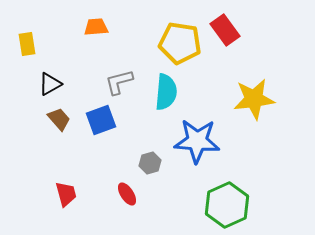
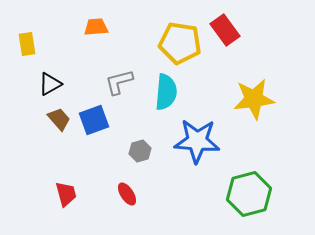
blue square: moved 7 px left
gray hexagon: moved 10 px left, 12 px up
green hexagon: moved 22 px right, 11 px up; rotated 9 degrees clockwise
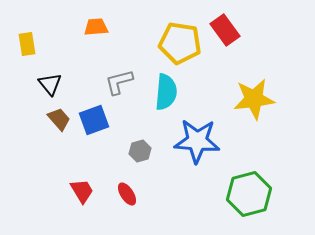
black triangle: rotated 40 degrees counterclockwise
red trapezoid: moved 16 px right, 3 px up; rotated 16 degrees counterclockwise
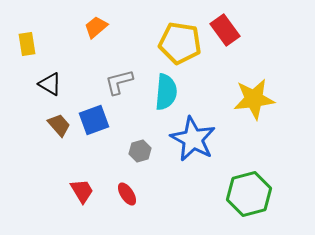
orange trapezoid: rotated 35 degrees counterclockwise
black triangle: rotated 20 degrees counterclockwise
brown trapezoid: moved 6 px down
blue star: moved 4 px left, 2 px up; rotated 24 degrees clockwise
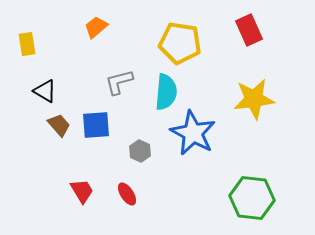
red rectangle: moved 24 px right; rotated 12 degrees clockwise
black triangle: moved 5 px left, 7 px down
blue square: moved 2 px right, 5 px down; rotated 16 degrees clockwise
blue star: moved 6 px up
gray hexagon: rotated 20 degrees counterclockwise
green hexagon: moved 3 px right, 4 px down; rotated 21 degrees clockwise
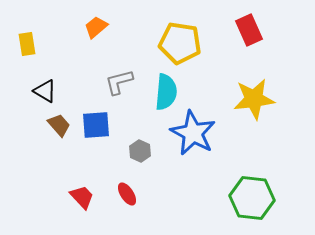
red trapezoid: moved 6 px down; rotated 12 degrees counterclockwise
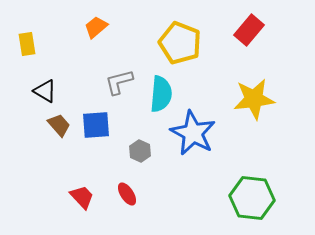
red rectangle: rotated 64 degrees clockwise
yellow pentagon: rotated 12 degrees clockwise
cyan semicircle: moved 5 px left, 2 px down
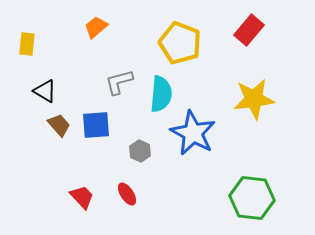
yellow rectangle: rotated 15 degrees clockwise
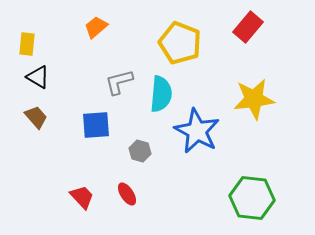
red rectangle: moved 1 px left, 3 px up
black triangle: moved 7 px left, 14 px up
brown trapezoid: moved 23 px left, 8 px up
blue star: moved 4 px right, 2 px up
gray hexagon: rotated 10 degrees counterclockwise
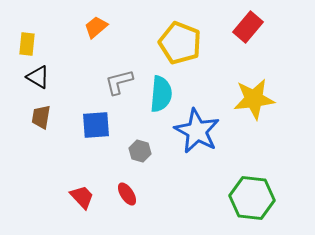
brown trapezoid: moved 5 px right; rotated 130 degrees counterclockwise
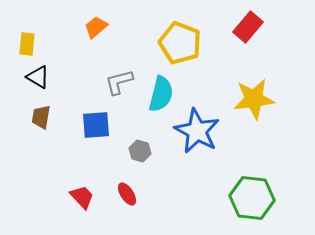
cyan semicircle: rotated 9 degrees clockwise
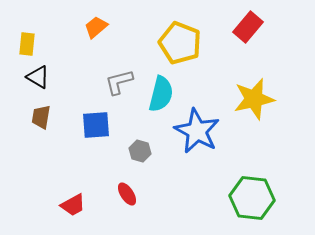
yellow star: rotated 6 degrees counterclockwise
red trapezoid: moved 9 px left, 8 px down; rotated 104 degrees clockwise
